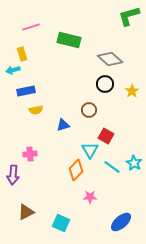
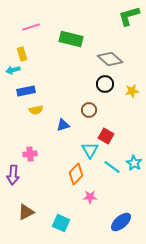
green rectangle: moved 2 px right, 1 px up
yellow star: rotated 24 degrees clockwise
orange diamond: moved 4 px down
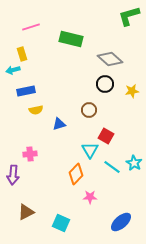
blue triangle: moved 4 px left, 1 px up
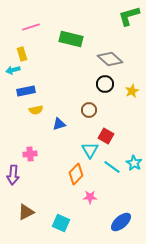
yellow star: rotated 16 degrees counterclockwise
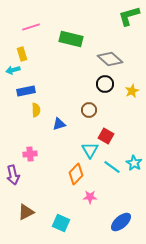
yellow semicircle: rotated 80 degrees counterclockwise
purple arrow: rotated 18 degrees counterclockwise
